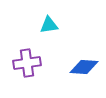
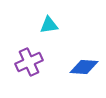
purple cross: moved 2 px right, 1 px up; rotated 16 degrees counterclockwise
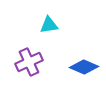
blue diamond: rotated 20 degrees clockwise
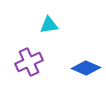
blue diamond: moved 2 px right, 1 px down
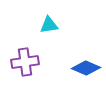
purple cross: moved 4 px left; rotated 16 degrees clockwise
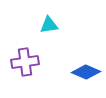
blue diamond: moved 4 px down
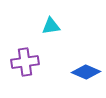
cyan triangle: moved 2 px right, 1 px down
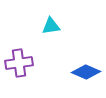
purple cross: moved 6 px left, 1 px down
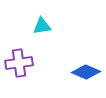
cyan triangle: moved 9 px left
